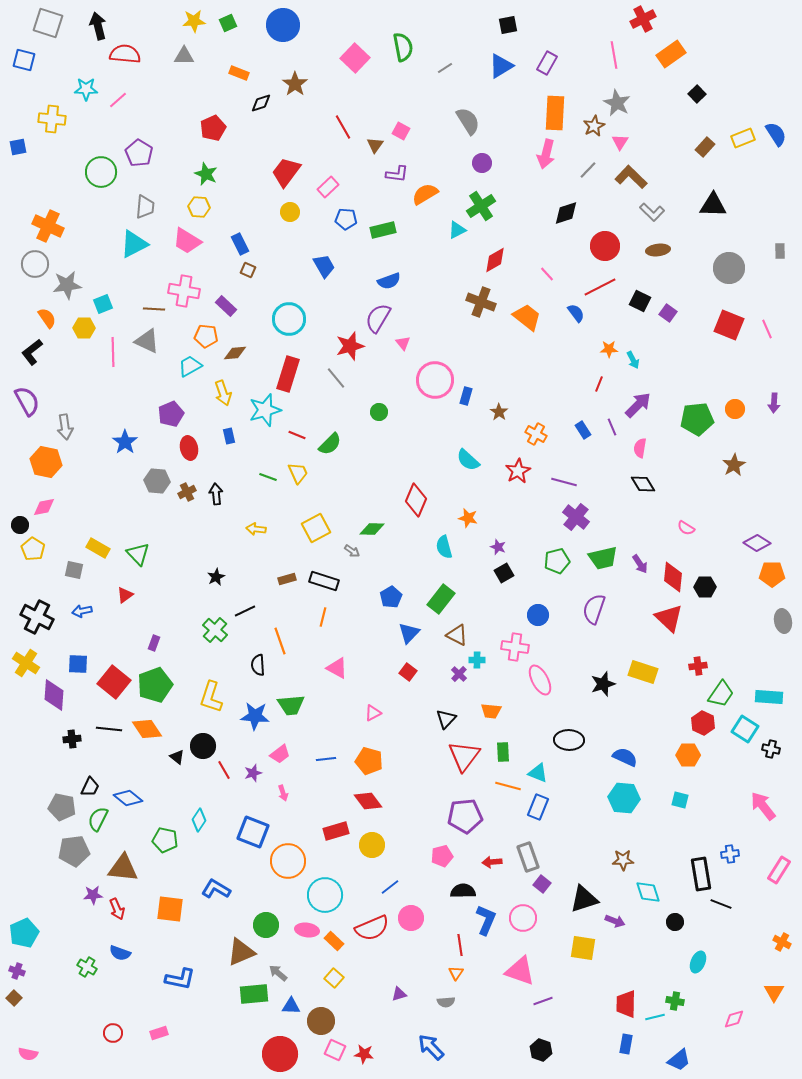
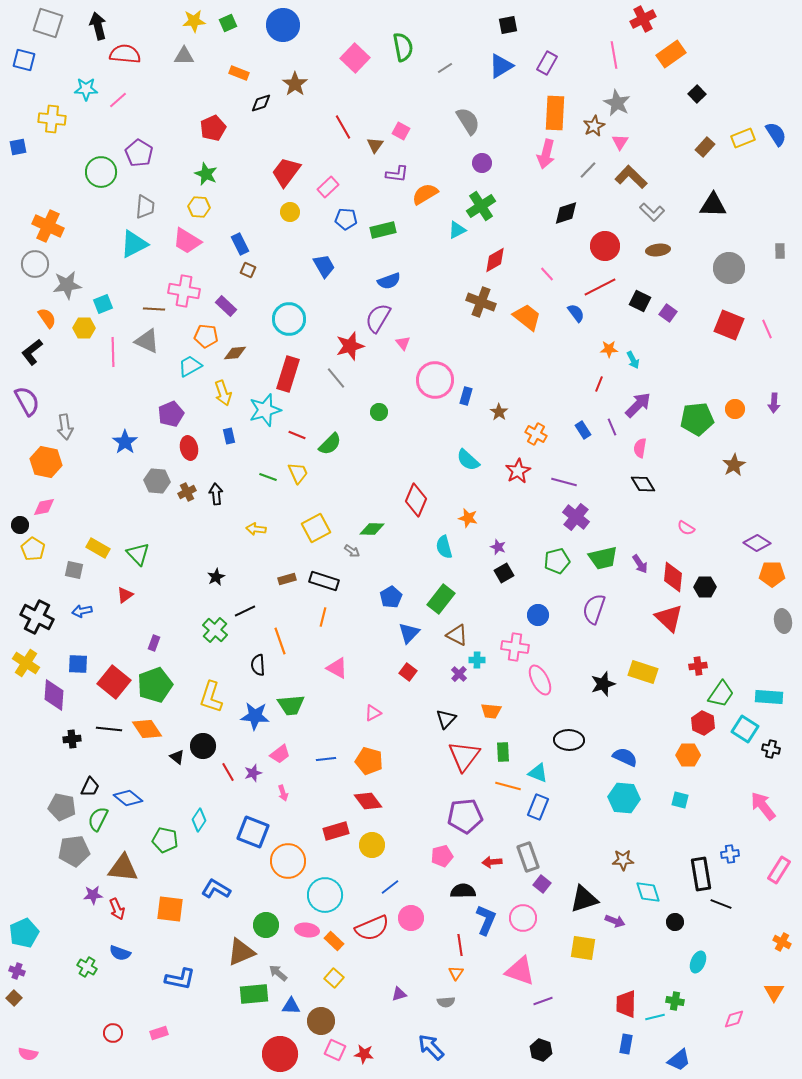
red line at (224, 770): moved 4 px right, 2 px down
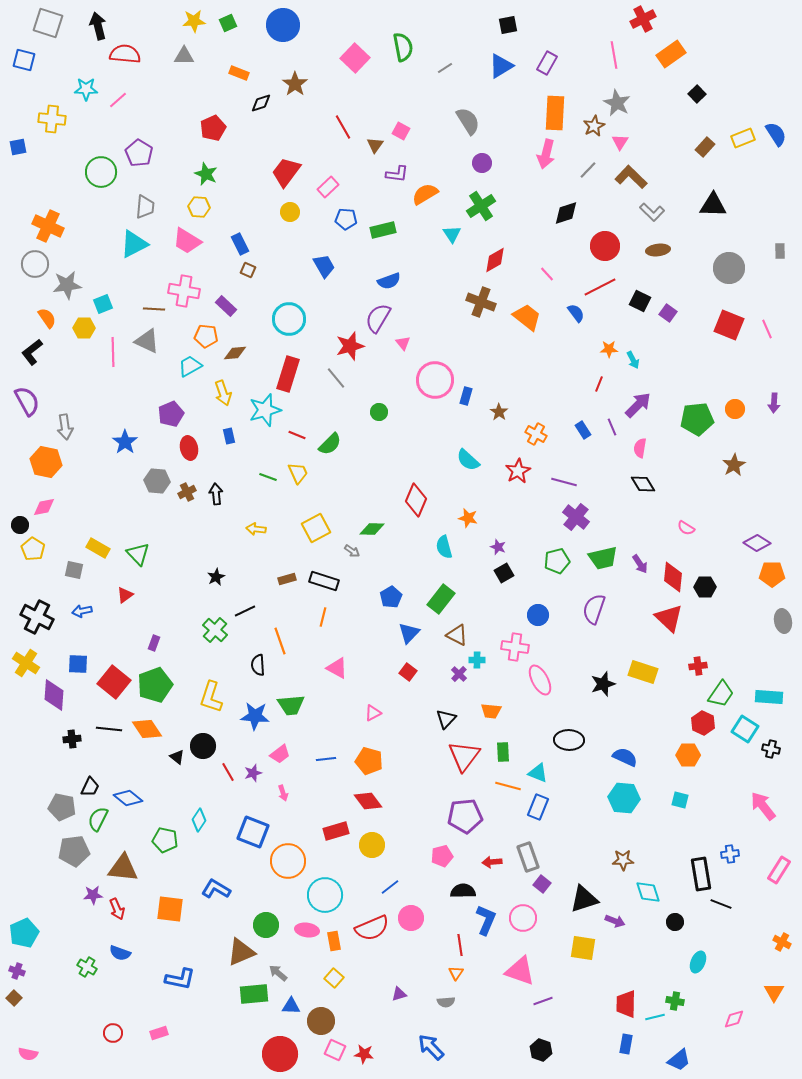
cyan triangle at (457, 230): moved 5 px left, 4 px down; rotated 36 degrees counterclockwise
orange rectangle at (334, 941): rotated 36 degrees clockwise
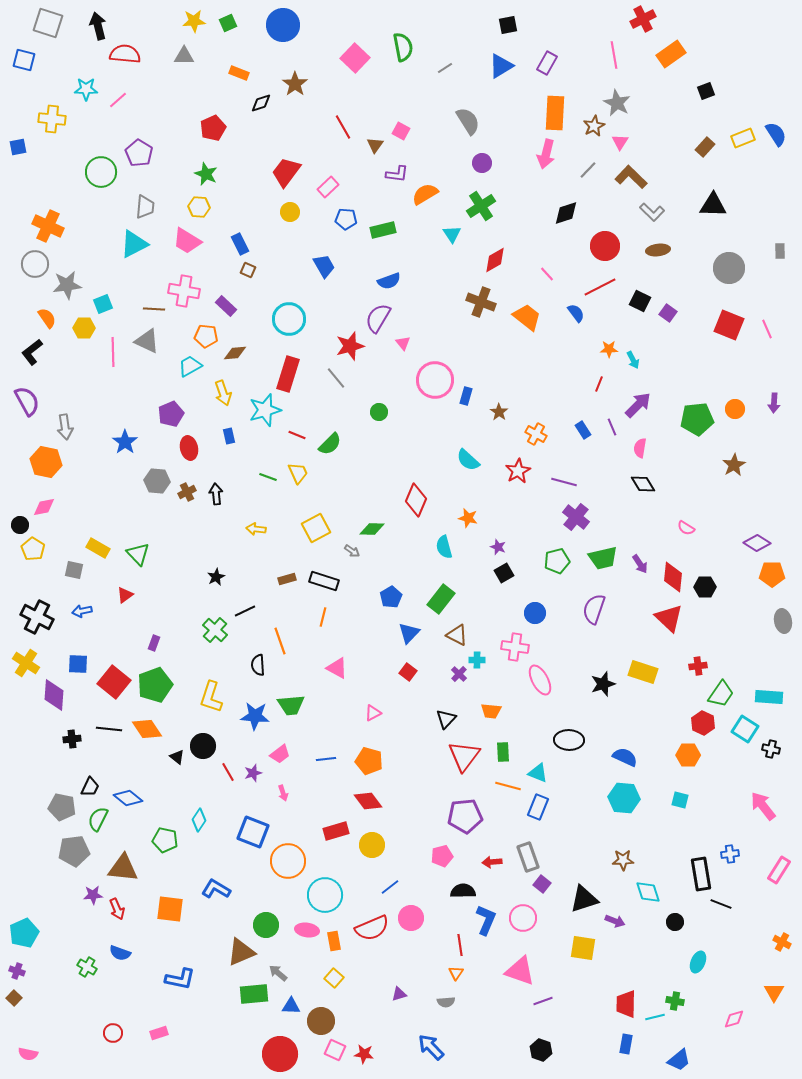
black square at (697, 94): moved 9 px right, 3 px up; rotated 24 degrees clockwise
blue circle at (538, 615): moved 3 px left, 2 px up
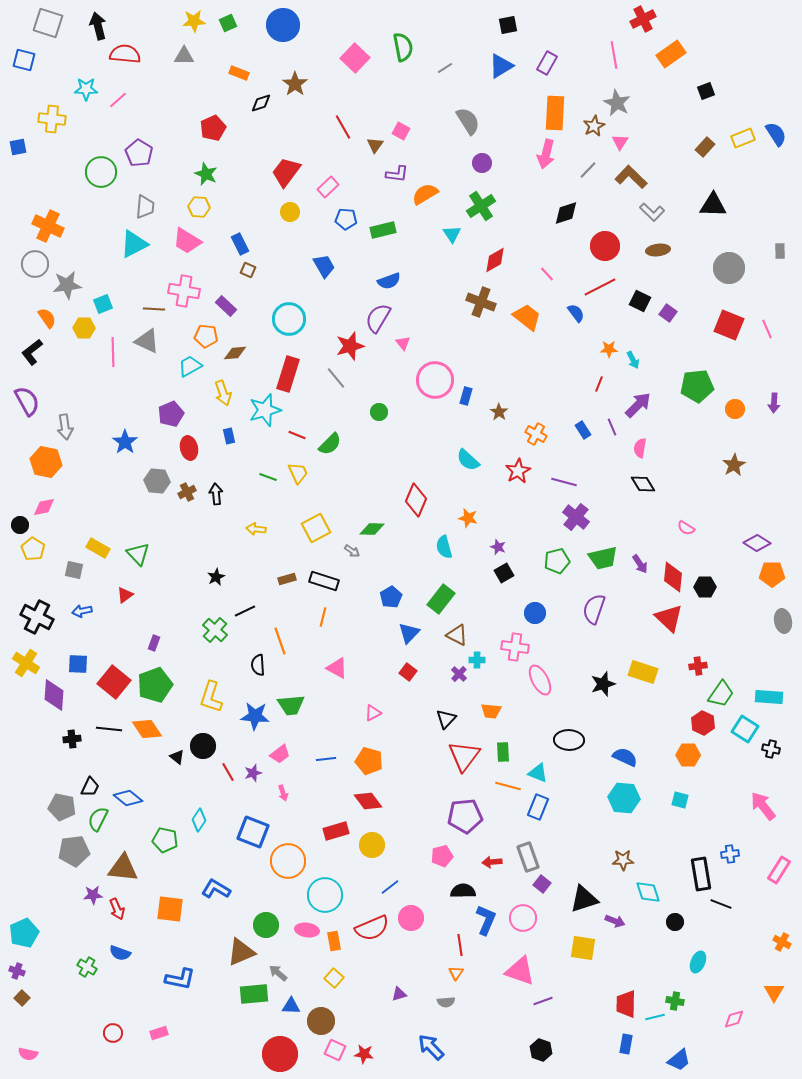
green pentagon at (697, 419): moved 33 px up
brown square at (14, 998): moved 8 px right
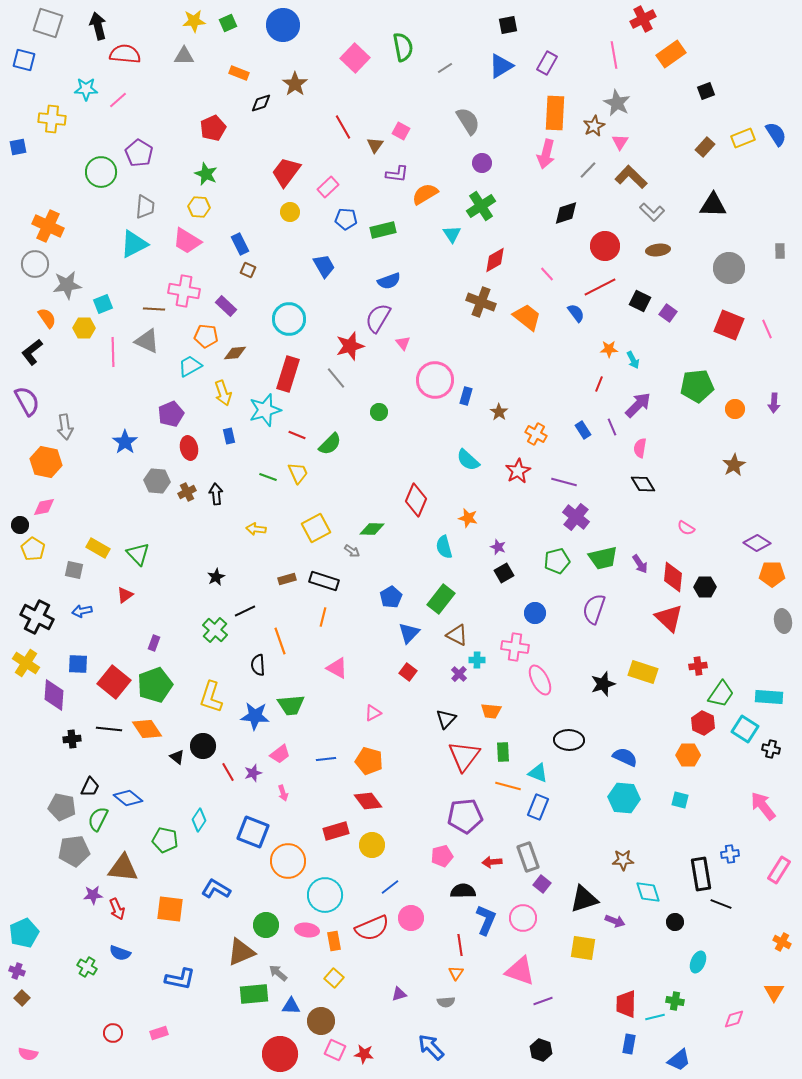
blue rectangle at (626, 1044): moved 3 px right
